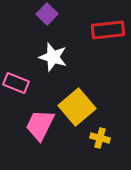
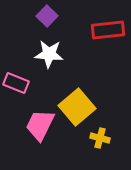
purple square: moved 2 px down
white star: moved 4 px left, 3 px up; rotated 12 degrees counterclockwise
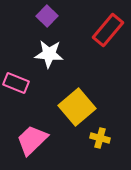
red rectangle: rotated 44 degrees counterclockwise
pink trapezoid: moved 8 px left, 15 px down; rotated 20 degrees clockwise
